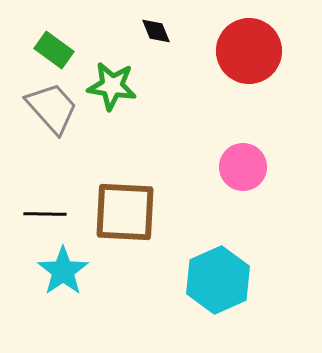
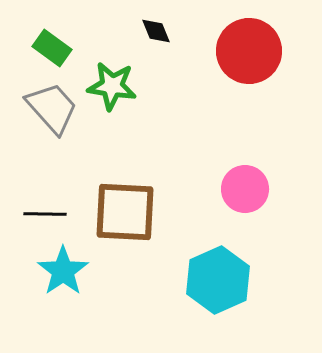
green rectangle: moved 2 px left, 2 px up
pink circle: moved 2 px right, 22 px down
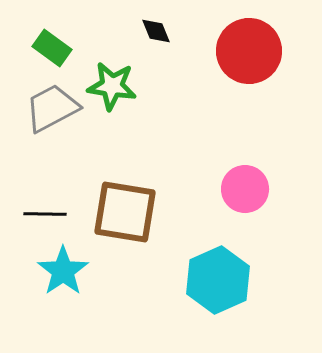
gray trapezoid: rotated 76 degrees counterclockwise
brown square: rotated 6 degrees clockwise
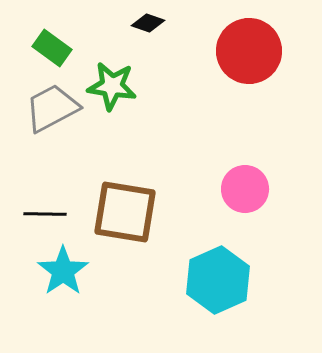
black diamond: moved 8 px left, 8 px up; rotated 48 degrees counterclockwise
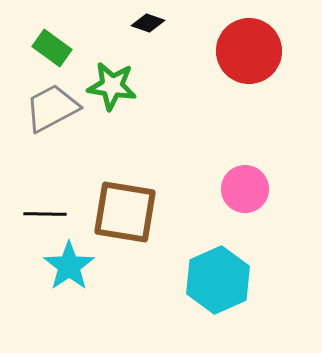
cyan star: moved 6 px right, 5 px up
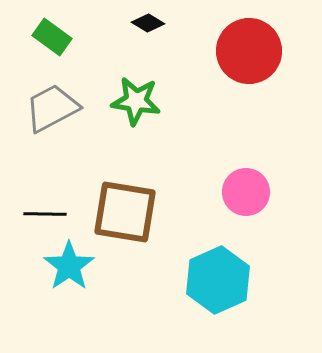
black diamond: rotated 12 degrees clockwise
green rectangle: moved 11 px up
green star: moved 24 px right, 15 px down
pink circle: moved 1 px right, 3 px down
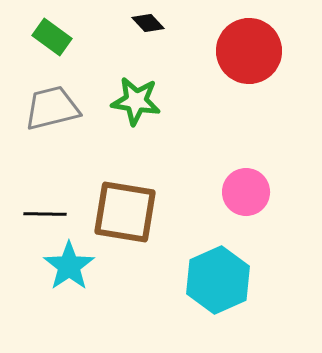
black diamond: rotated 16 degrees clockwise
gray trapezoid: rotated 14 degrees clockwise
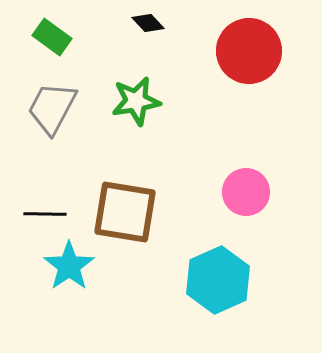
green star: rotated 18 degrees counterclockwise
gray trapezoid: rotated 48 degrees counterclockwise
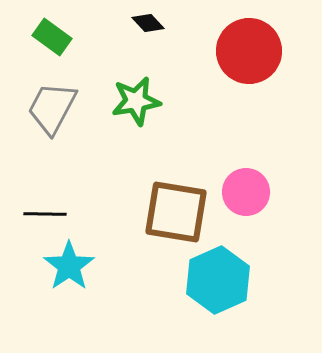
brown square: moved 51 px right
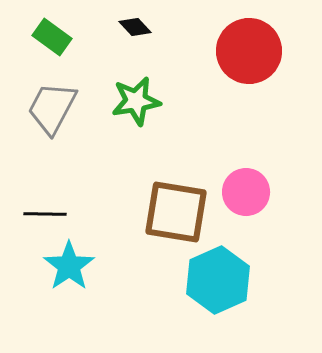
black diamond: moved 13 px left, 4 px down
